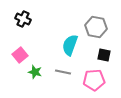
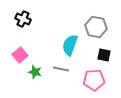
gray line: moved 2 px left, 3 px up
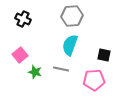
gray hexagon: moved 24 px left, 11 px up; rotated 15 degrees counterclockwise
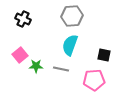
green star: moved 1 px right, 6 px up; rotated 16 degrees counterclockwise
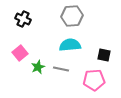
cyan semicircle: rotated 65 degrees clockwise
pink square: moved 2 px up
green star: moved 2 px right, 1 px down; rotated 24 degrees counterclockwise
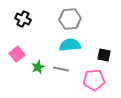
gray hexagon: moved 2 px left, 3 px down
pink square: moved 3 px left, 1 px down
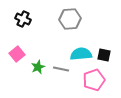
cyan semicircle: moved 11 px right, 9 px down
pink pentagon: rotated 15 degrees counterclockwise
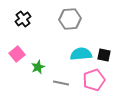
black cross: rotated 28 degrees clockwise
gray line: moved 14 px down
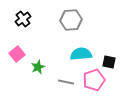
gray hexagon: moved 1 px right, 1 px down
black square: moved 5 px right, 7 px down
gray line: moved 5 px right, 1 px up
